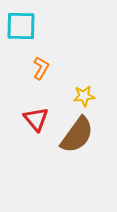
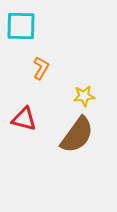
red triangle: moved 12 px left; rotated 36 degrees counterclockwise
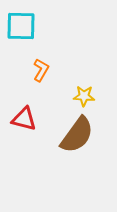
orange L-shape: moved 2 px down
yellow star: rotated 10 degrees clockwise
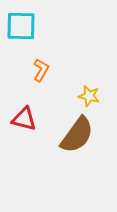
yellow star: moved 5 px right; rotated 10 degrees clockwise
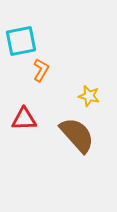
cyan square: moved 15 px down; rotated 12 degrees counterclockwise
red triangle: rotated 16 degrees counterclockwise
brown semicircle: rotated 78 degrees counterclockwise
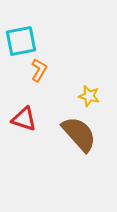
orange L-shape: moved 2 px left
red triangle: rotated 20 degrees clockwise
brown semicircle: moved 2 px right, 1 px up
